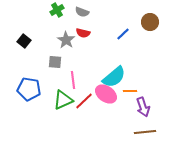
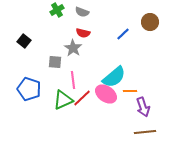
gray star: moved 7 px right, 8 px down
blue pentagon: rotated 10 degrees clockwise
red line: moved 2 px left, 3 px up
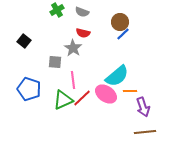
brown circle: moved 30 px left
cyan semicircle: moved 3 px right, 1 px up
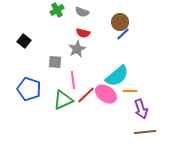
gray star: moved 4 px right, 1 px down; rotated 12 degrees clockwise
red line: moved 4 px right, 3 px up
purple arrow: moved 2 px left, 2 px down
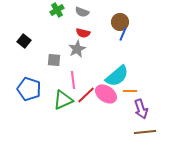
blue line: rotated 24 degrees counterclockwise
gray square: moved 1 px left, 2 px up
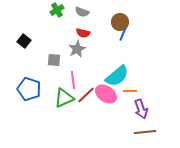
green triangle: moved 1 px right, 2 px up
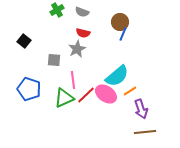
orange line: rotated 32 degrees counterclockwise
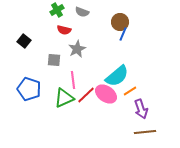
red semicircle: moved 19 px left, 3 px up
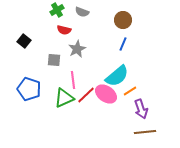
brown circle: moved 3 px right, 2 px up
blue line: moved 10 px down
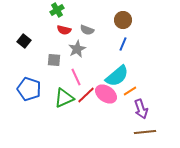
gray semicircle: moved 5 px right, 18 px down
pink line: moved 3 px right, 3 px up; rotated 18 degrees counterclockwise
